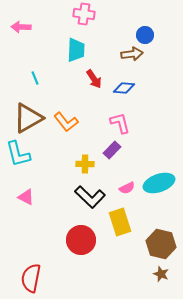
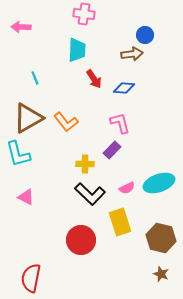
cyan trapezoid: moved 1 px right
black L-shape: moved 3 px up
brown hexagon: moved 6 px up
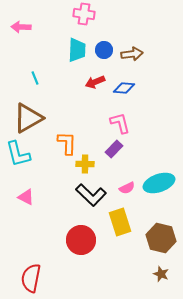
blue circle: moved 41 px left, 15 px down
red arrow: moved 1 px right, 3 px down; rotated 102 degrees clockwise
orange L-shape: moved 1 px right, 21 px down; rotated 140 degrees counterclockwise
purple rectangle: moved 2 px right, 1 px up
black L-shape: moved 1 px right, 1 px down
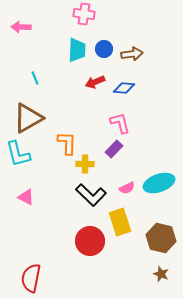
blue circle: moved 1 px up
red circle: moved 9 px right, 1 px down
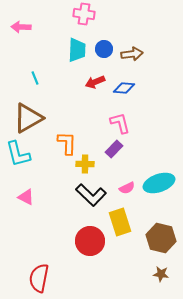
brown star: rotated 14 degrees counterclockwise
red semicircle: moved 8 px right
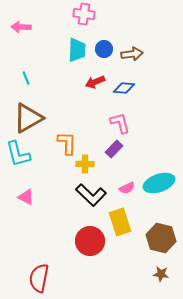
cyan line: moved 9 px left
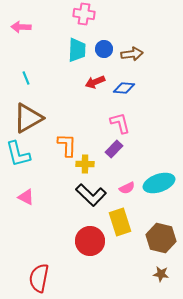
orange L-shape: moved 2 px down
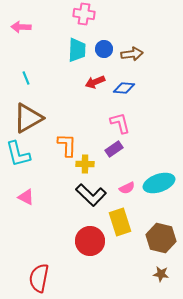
purple rectangle: rotated 12 degrees clockwise
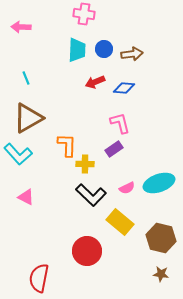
cyan L-shape: rotated 28 degrees counterclockwise
yellow rectangle: rotated 32 degrees counterclockwise
red circle: moved 3 px left, 10 px down
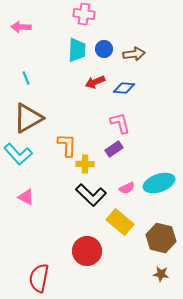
brown arrow: moved 2 px right
